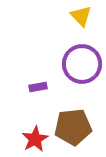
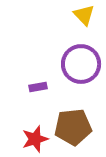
yellow triangle: moved 3 px right, 1 px up
purple circle: moved 1 px left
red star: rotated 12 degrees clockwise
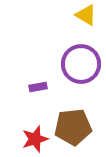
yellow triangle: moved 2 px right; rotated 15 degrees counterclockwise
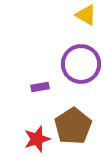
purple rectangle: moved 2 px right
brown pentagon: moved 1 px up; rotated 27 degrees counterclockwise
red star: moved 2 px right
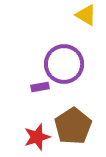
purple circle: moved 17 px left
red star: moved 2 px up
